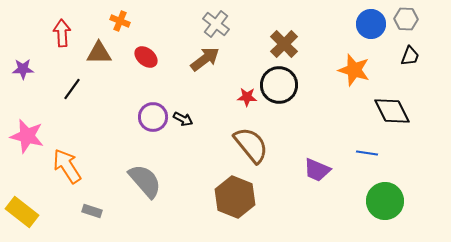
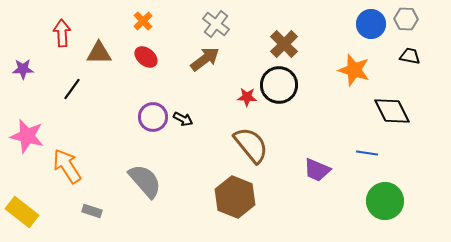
orange cross: moved 23 px right; rotated 24 degrees clockwise
black trapezoid: rotated 100 degrees counterclockwise
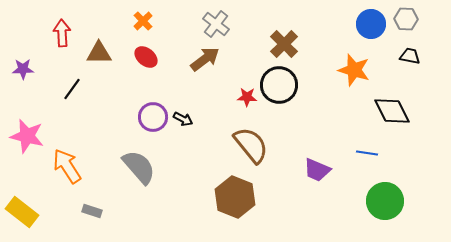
gray semicircle: moved 6 px left, 14 px up
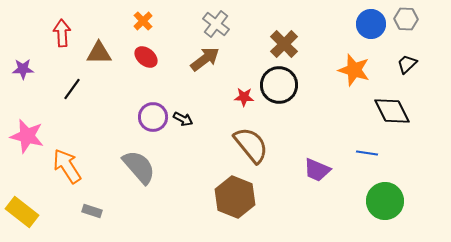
black trapezoid: moved 3 px left, 8 px down; rotated 55 degrees counterclockwise
red star: moved 3 px left
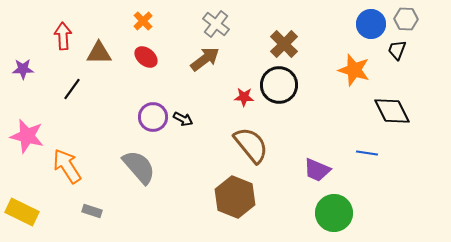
red arrow: moved 1 px right, 3 px down
black trapezoid: moved 10 px left, 14 px up; rotated 25 degrees counterclockwise
green circle: moved 51 px left, 12 px down
yellow rectangle: rotated 12 degrees counterclockwise
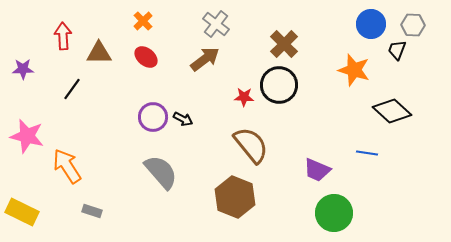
gray hexagon: moved 7 px right, 6 px down
black diamond: rotated 21 degrees counterclockwise
gray semicircle: moved 22 px right, 5 px down
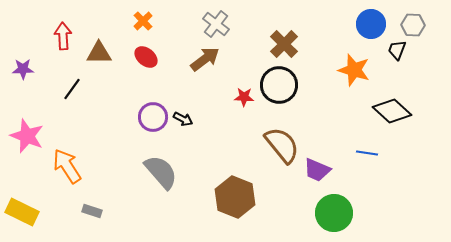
pink star: rotated 8 degrees clockwise
brown semicircle: moved 31 px right
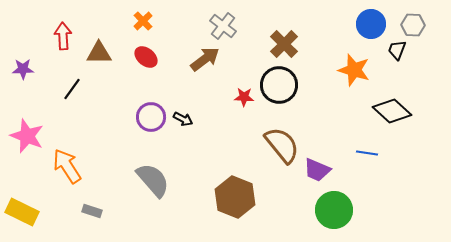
gray cross: moved 7 px right, 2 px down
purple circle: moved 2 px left
gray semicircle: moved 8 px left, 8 px down
green circle: moved 3 px up
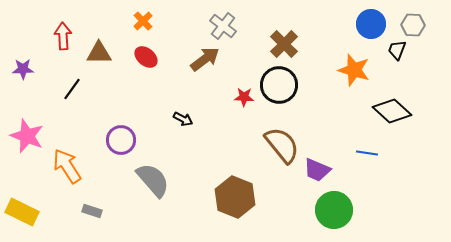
purple circle: moved 30 px left, 23 px down
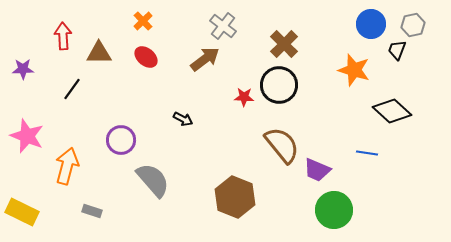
gray hexagon: rotated 15 degrees counterclockwise
orange arrow: rotated 48 degrees clockwise
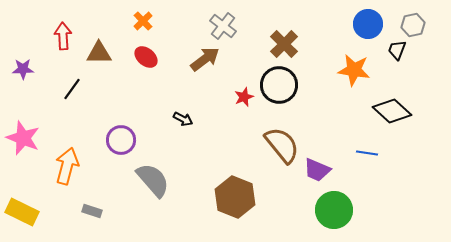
blue circle: moved 3 px left
orange star: rotated 8 degrees counterclockwise
red star: rotated 24 degrees counterclockwise
pink star: moved 4 px left, 2 px down
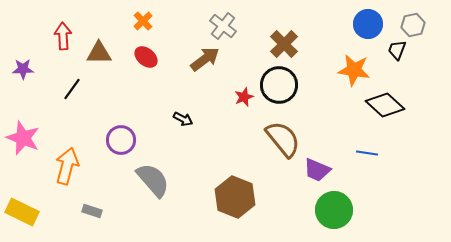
black diamond: moved 7 px left, 6 px up
brown semicircle: moved 1 px right, 6 px up
